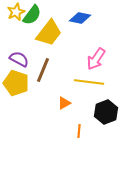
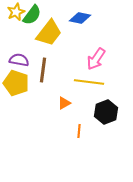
purple semicircle: moved 1 px down; rotated 18 degrees counterclockwise
brown line: rotated 15 degrees counterclockwise
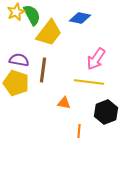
green semicircle: rotated 65 degrees counterclockwise
orange triangle: rotated 40 degrees clockwise
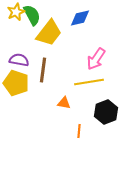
blue diamond: rotated 25 degrees counterclockwise
yellow line: rotated 16 degrees counterclockwise
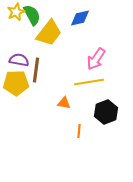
brown line: moved 7 px left
yellow pentagon: rotated 20 degrees counterclockwise
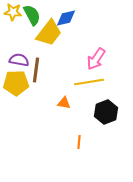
yellow star: moved 3 px left; rotated 30 degrees clockwise
blue diamond: moved 14 px left
orange line: moved 11 px down
